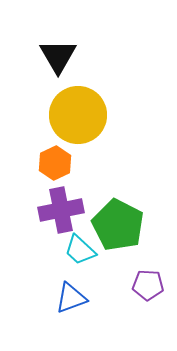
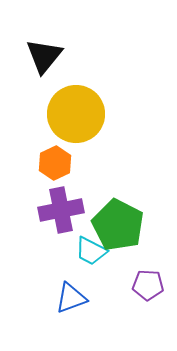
black triangle: moved 14 px left; rotated 9 degrees clockwise
yellow circle: moved 2 px left, 1 px up
cyan trapezoid: moved 11 px right, 1 px down; rotated 16 degrees counterclockwise
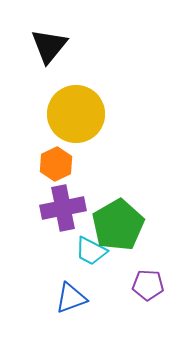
black triangle: moved 5 px right, 10 px up
orange hexagon: moved 1 px right, 1 px down
purple cross: moved 2 px right, 2 px up
green pentagon: rotated 15 degrees clockwise
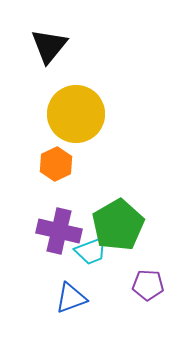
purple cross: moved 4 px left, 23 px down; rotated 24 degrees clockwise
cyan trapezoid: rotated 48 degrees counterclockwise
